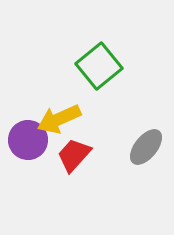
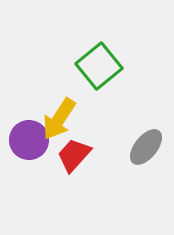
yellow arrow: rotated 33 degrees counterclockwise
purple circle: moved 1 px right
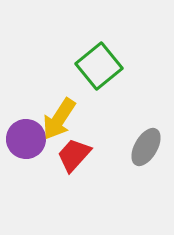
purple circle: moved 3 px left, 1 px up
gray ellipse: rotated 9 degrees counterclockwise
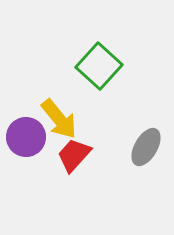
green square: rotated 9 degrees counterclockwise
yellow arrow: rotated 72 degrees counterclockwise
purple circle: moved 2 px up
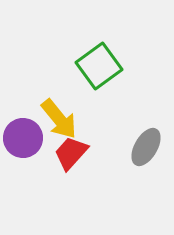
green square: rotated 12 degrees clockwise
purple circle: moved 3 px left, 1 px down
red trapezoid: moved 3 px left, 2 px up
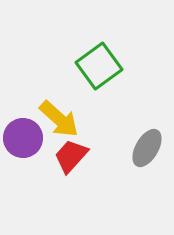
yellow arrow: rotated 9 degrees counterclockwise
gray ellipse: moved 1 px right, 1 px down
red trapezoid: moved 3 px down
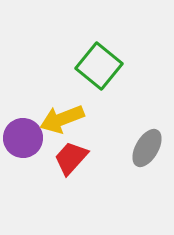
green square: rotated 15 degrees counterclockwise
yellow arrow: moved 3 px right; rotated 117 degrees clockwise
red trapezoid: moved 2 px down
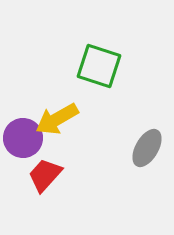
green square: rotated 21 degrees counterclockwise
yellow arrow: moved 5 px left; rotated 9 degrees counterclockwise
red trapezoid: moved 26 px left, 17 px down
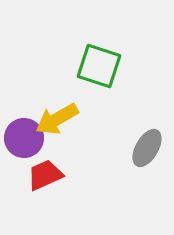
purple circle: moved 1 px right
red trapezoid: rotated 24 degrees clockwise
